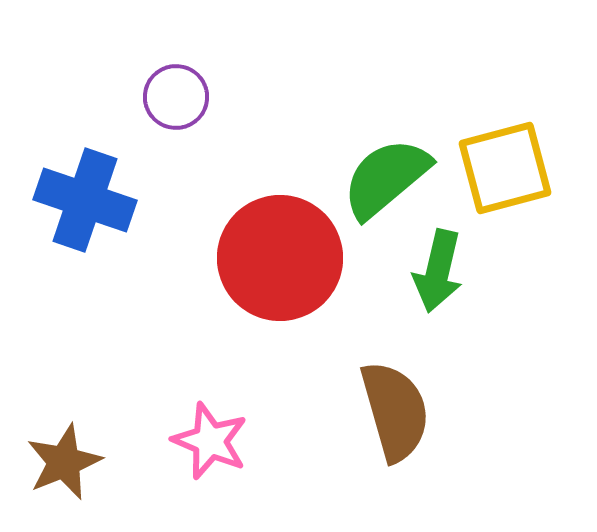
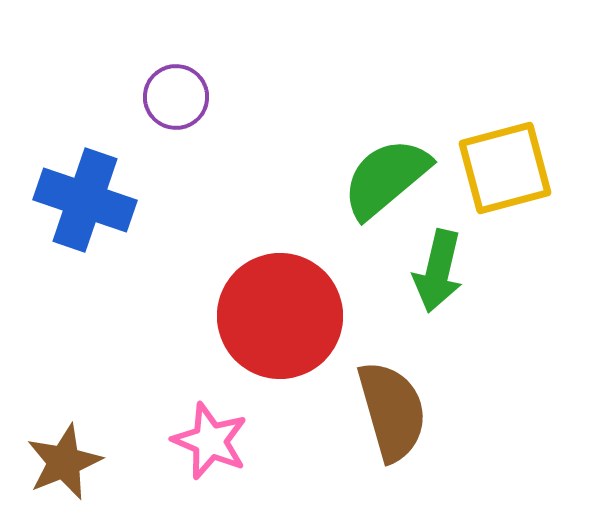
red circle: moved 58 px down
brown semicircle: moved 3 px left
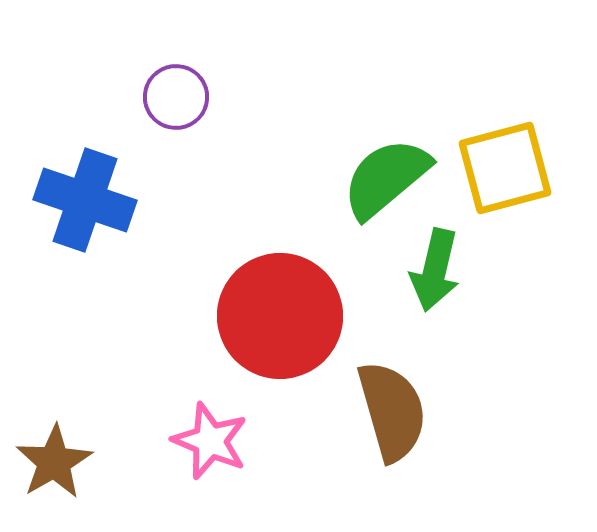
green arrow: moved 3 px left, 1 px up
brown star: moved 10 px left; rotated 8 degrees counterclockwise
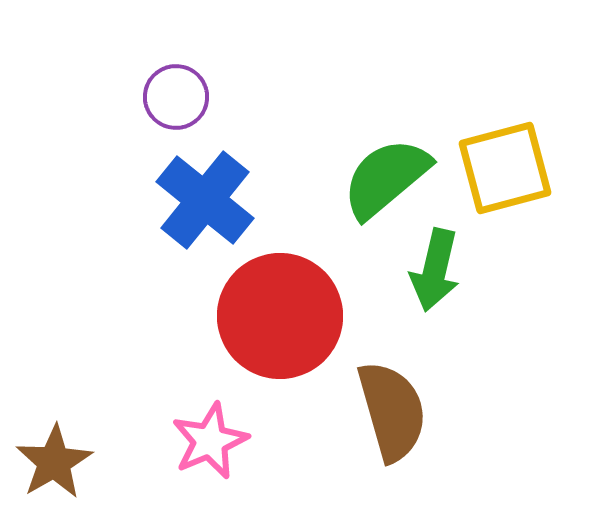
blue cross: moved 120 px right; rotated 20 degrees clockwise
pink star: rotated 26 degrees clockwise
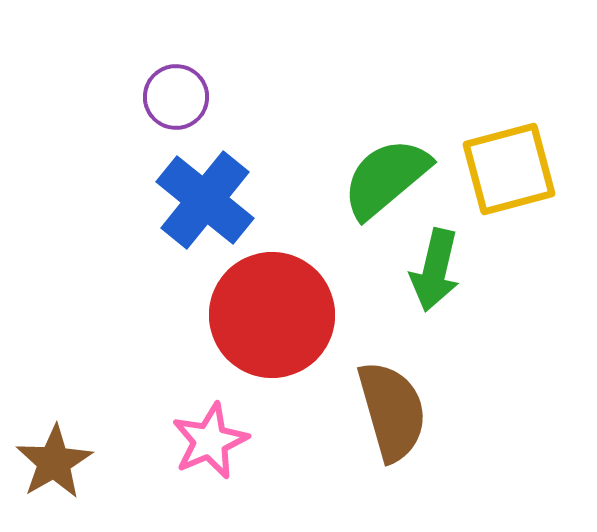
yellow square: moved 4 px right, 1 px down
red circle: moved 8 px left, 1 px up
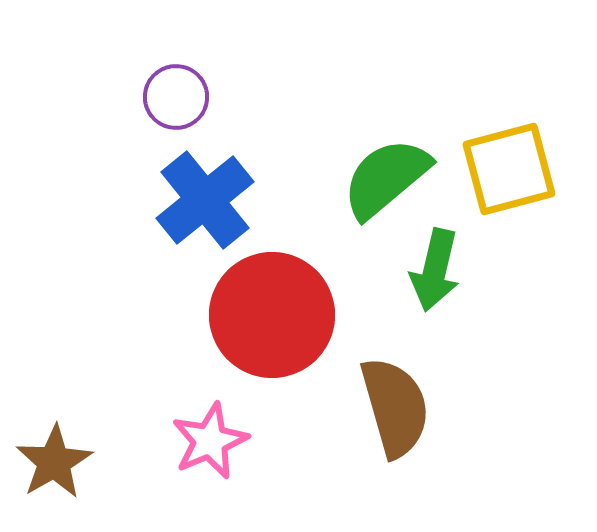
blue cross: rotated 12 degrees clockwise
brown semicircle: moved 3 px right, 4 px up
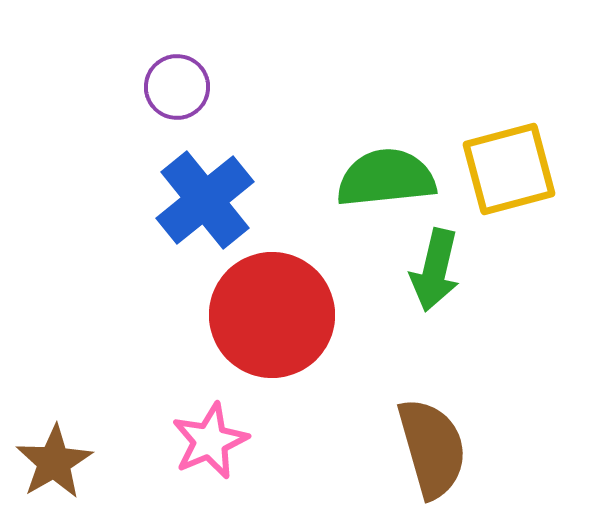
purple circle: moved 1 px right, 10 px up
green semicircle: rotated 34 degrees clockwise
brown semicircle: moved 37 px right, 41 px down
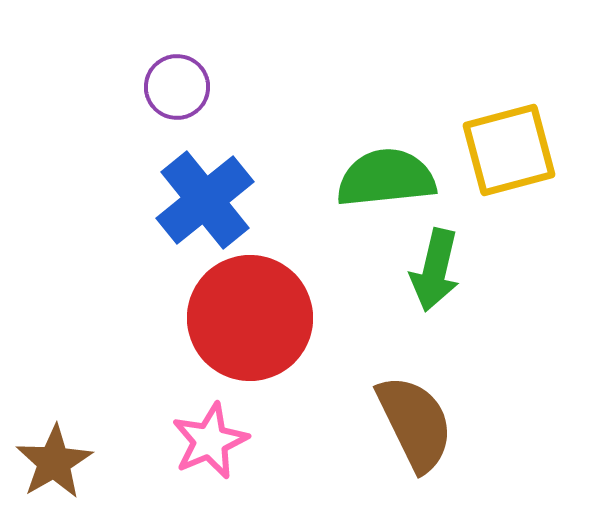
yellow square: moved 19 px up
red circle: moved 22 px left, 3 px down
brown semicircle: moved 17 px left, 25 px up; rotated 10 degrees counterclockwise
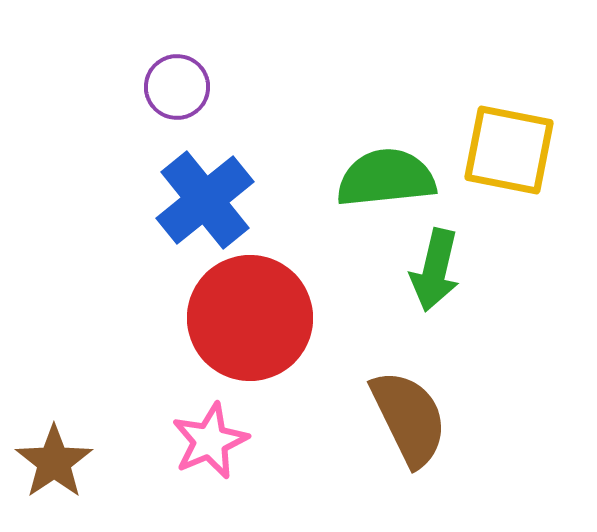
yellow square: rotated 26 degrees clockwise
brown semicircle: moved 6 px left, 5 px up
brown star: rotated 4 degrees counterclockwise
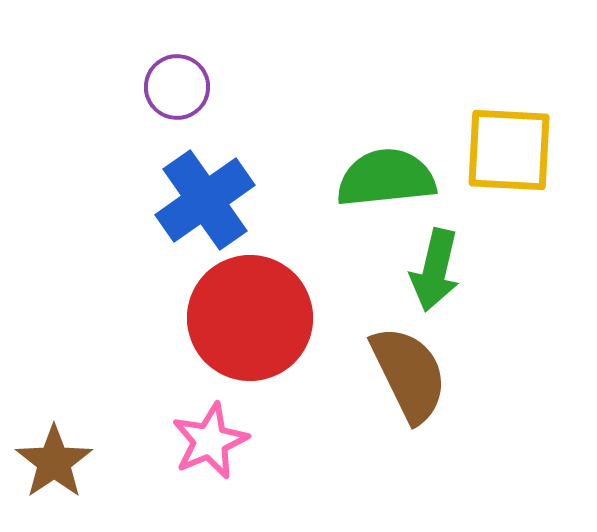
yellow square: rotated 8 degrees counterclockwise
blue cross: rotated 4 degrees clockwise
brown semicircle: moved 44 px up
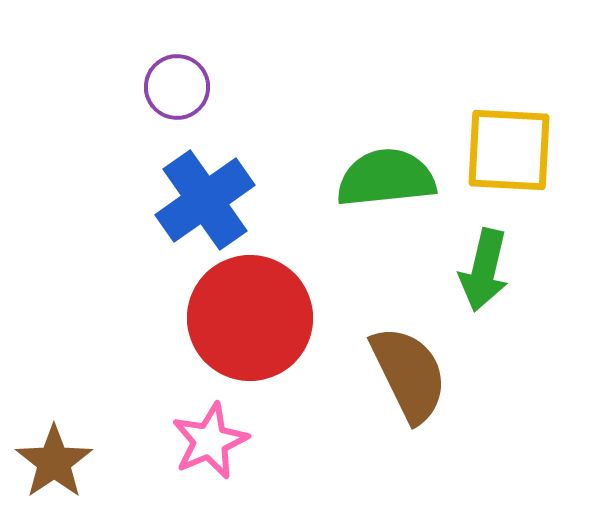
green arrow: moved 49 px right
